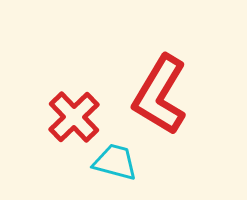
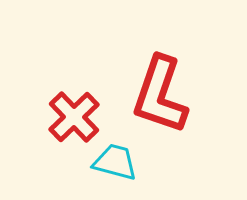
red L-shape: rotated 12 degrees counterclockwise
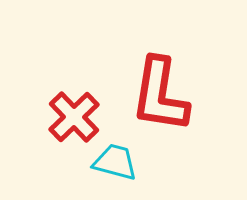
red L-shape: rotated 10 degrees counterclockwise
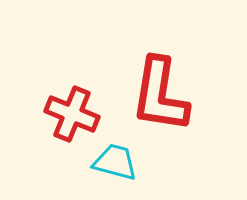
red cross: moved 2 px left, 3 px up; rotated 24 degrees counterclockwise
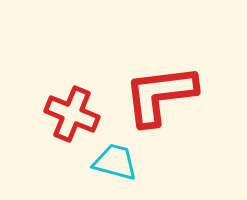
red L-shape: rotated 74 degrees clockwise
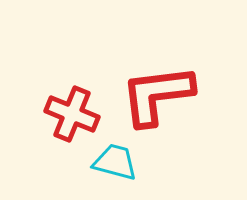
red L-shape: moved 3 px left
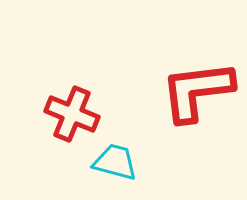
red L-shape: moved 40 px right, 4 px up
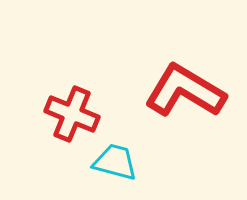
red L-shape: moved 12 px left; rotated 38 degrees clockwise
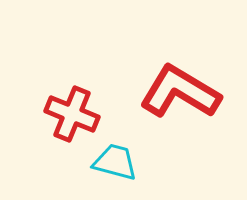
red L-shape: moved 5 px left, 1 px down
